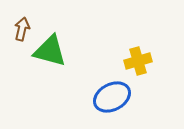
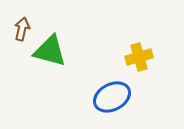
yellow cross: moved 1 px right, 4 px up
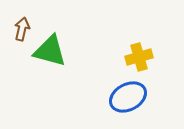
blue ellipse: moved 16 px right
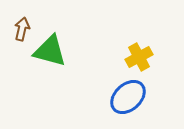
yellow cross: rotated 12 degrees counterclockwise
blue ellipse: rotated 15 degrees counterclockwise
